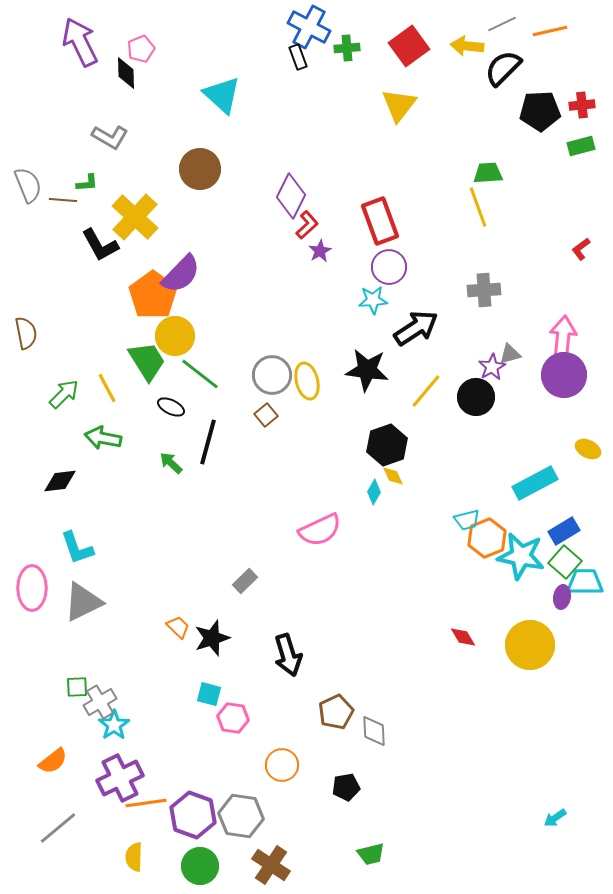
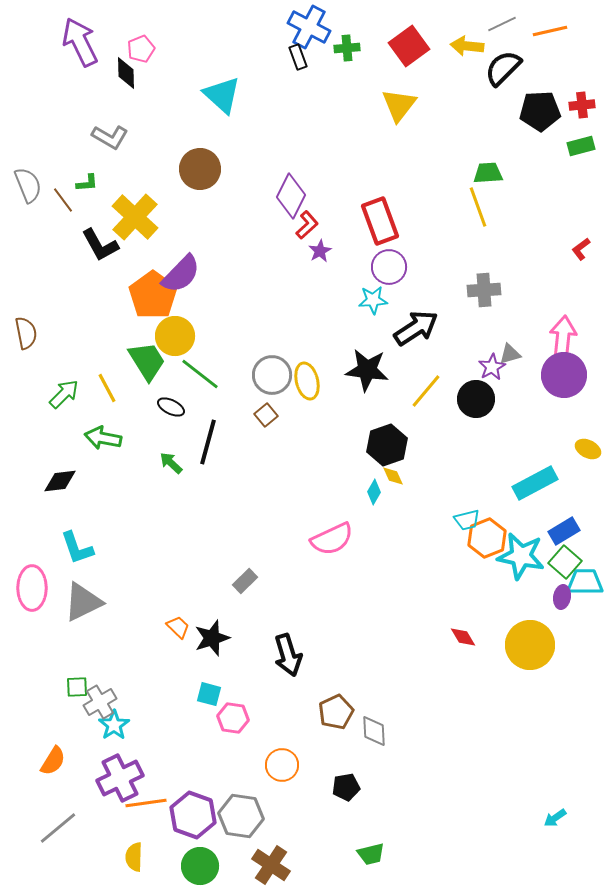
brown line at (63, 200): rotated 48 degrees clockwise
black circle at (476, 397): moved 2 px down
pink semicircle at (320, 530): moved 12 px right, 9 px down
orange semicircle at (53, 761): rotated 20 degrees counterclockwise
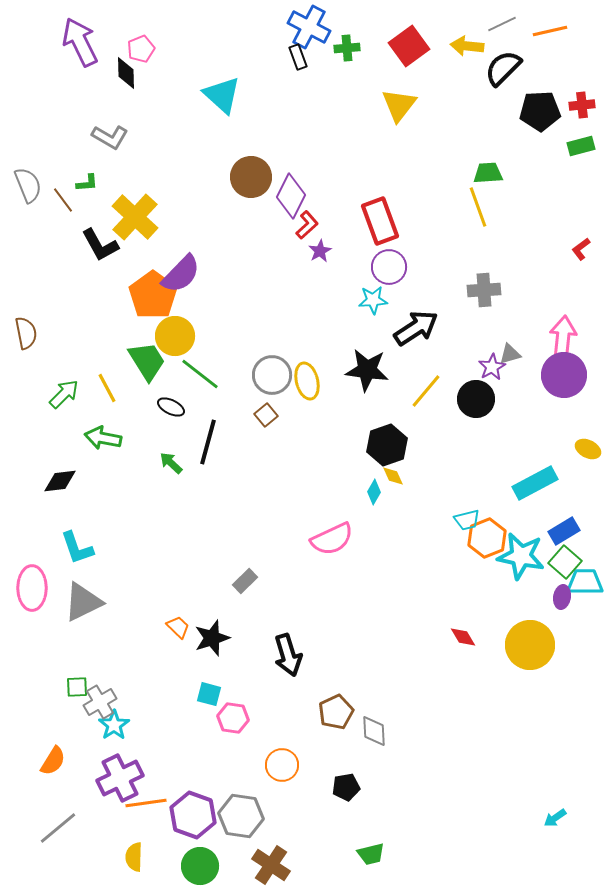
brown circle at (200, 169): moved 51 px right, 8 px down
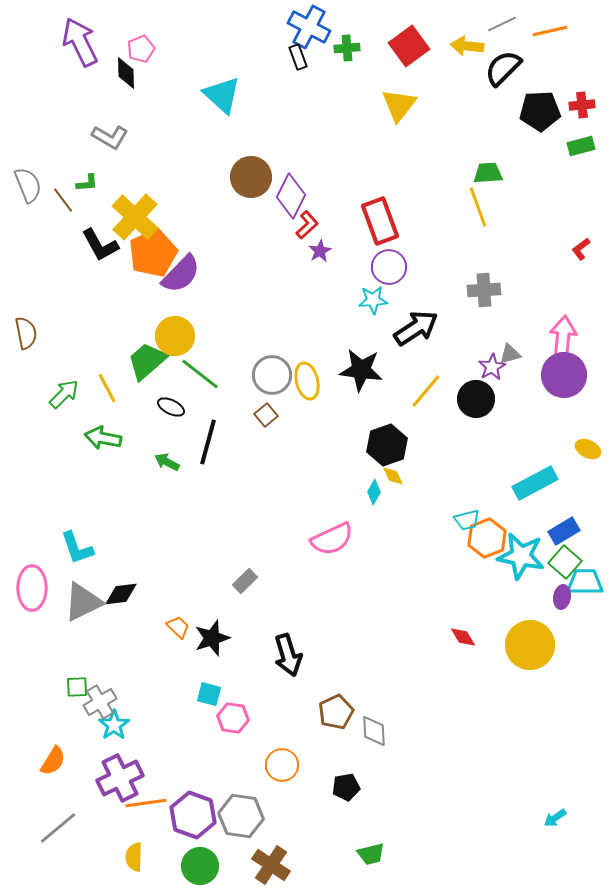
orange pentagon at (153, 295): moved 42 px up; rotated 12 degrees clockwise
green trapezoid at (147, 361): rotated 99 degrees counterclockwise
black star at (367, 370): moved 6 px left
green arrow at (171, 463): moved 4 px left, 1 px up; rotated 15 degrees counterclockwise
black diamond at (60, 481): moved 61 px right, 113 px down
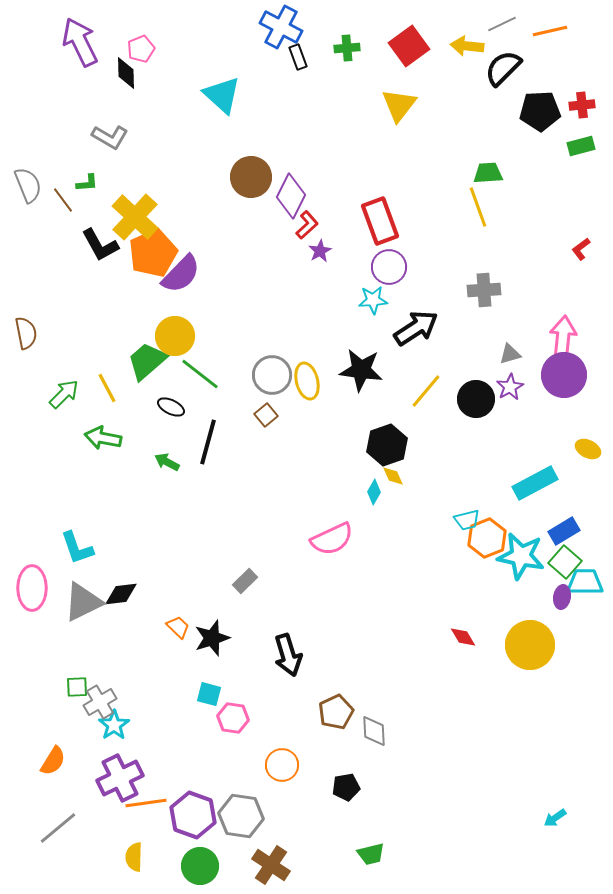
blue cross at (309, 27): moved 28 px left
purple star at (492, 367): moved 18 px right, 20 px down
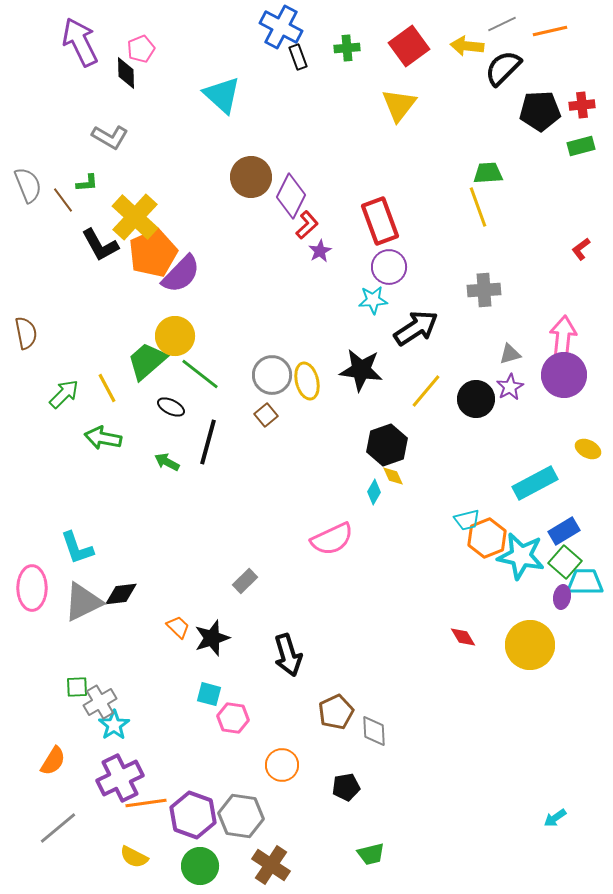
yellow semicircle at (134, 857): rotated 64 degrees counterclockwise
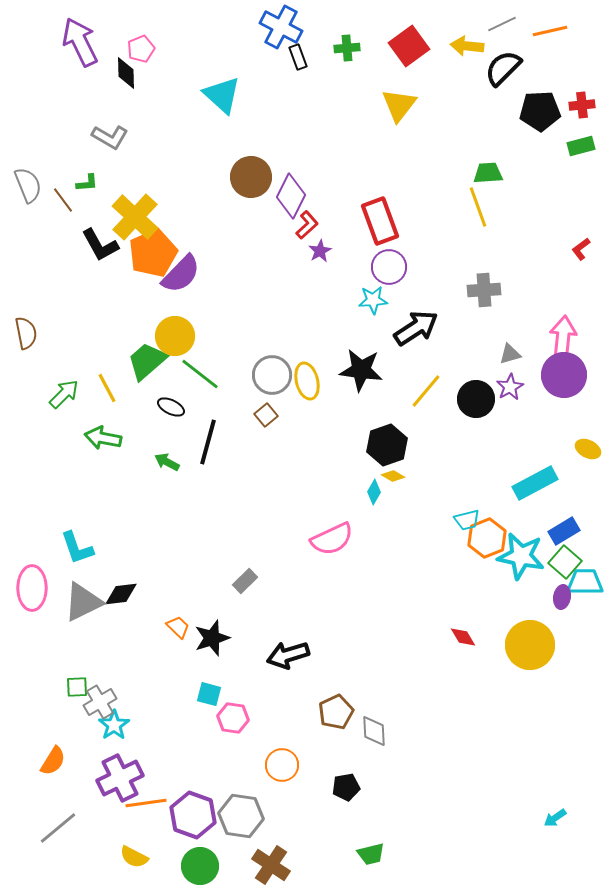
yellow diamond at (393, 476): rotated 35 degrees counterclockwise
black arrow at (288, 655): rotated 90 degrees clockwise
